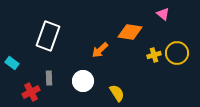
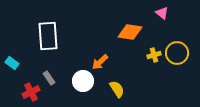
pink triangle: moved 1 px left, 1 px up
white rectangle: rotated 24 degrees counterclockwise
orange arrow: moved 12 px down
gray rectangle: rotated 32 degrees counterclockwise
yellow semicircle: moved 4 px up
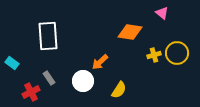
yellow semicircle: moved 2 px right, 1 px down; rotated 66 degrees clockwise
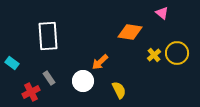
yellow cross: rotated 24 degrees counterclockwise
yellow semicircle: rotated 60 degrees counterclockwise
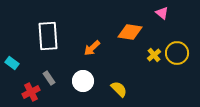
orange arrow: moved 8 px left, 14 px up
yellow semicircle: moved 1 px up; rotated 18 degrees counterclockwise
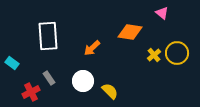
yellow semicircle: moved 9 px left, 2 px down
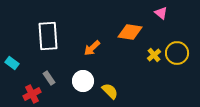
pink triangle: moved 1 px left
red cross: moved 1 px right, 2 px down
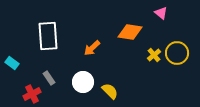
white circle: moved 1 px down
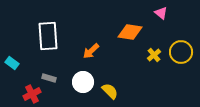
orange arrow: moved 1 px left, 3 px down
yellow circle: moved 4 px right, 1 px up
gray rectangle: rotated 40 degrees counterclockwise
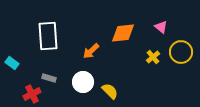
pink triangle: moved 14 px down
orange diamond: moved 7 px left, 1 px down; rotated 15 degrees counterclockwise
yellow cross: moved 1 px left, 2 px down
